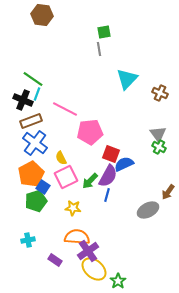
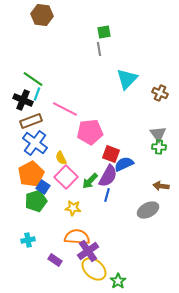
green cross: rotated 24 degrees counterclockwise
pink square: rotated 20 degrees counterclockwise
brown arrow: moved 7 px left, 6 px up; rotated 63 degrees clockwise
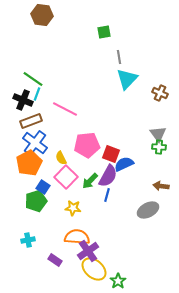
gray line: moved 20 px right, 8 px down
pink pentagon: moved 3 px left, 13 px down
orange pentagon: moved 2 px left, 11 px up
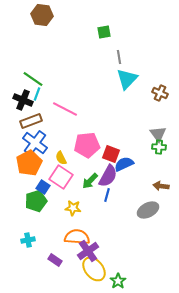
pink square: moved 5 px left; rotated 10 degrees counterclockwise
yellow ellipse: rotated 10 degrees clockwise
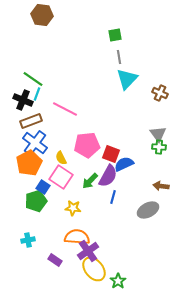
green square: moved 11 px right, 3 px down
blue line: moved 6 px right, 2 px down
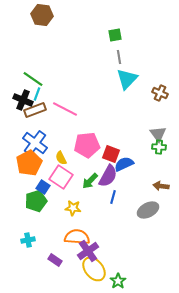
brown rectangle: moved 4 px right, 11 px up
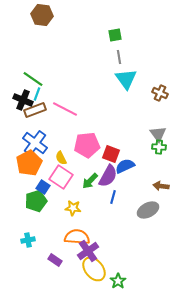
cyan triangle: moved 1 px left; rotated 20 degrees counterclockwise
blue semicircle: moved 1 px right, 2 px down
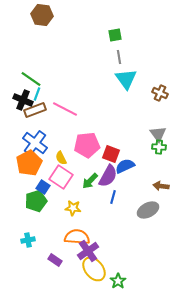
green line: moved 2 px left
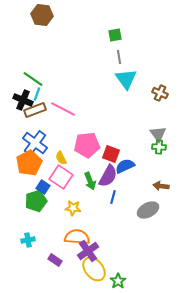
green line: moved 2 px right
pink line: moved 2 px left
green arrow: rotated 66 degrees counterclockwise
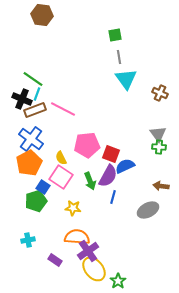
black cross: moved 1 px left, 1 px up
blue cross: moved 4 px left, 4 px up
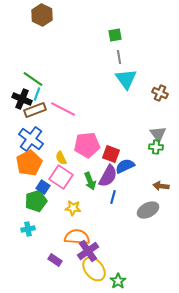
brown hexagon: rotated 20 degrees clockwise
green cross: moved 3 px left
cyan cross: moved 11 px up
